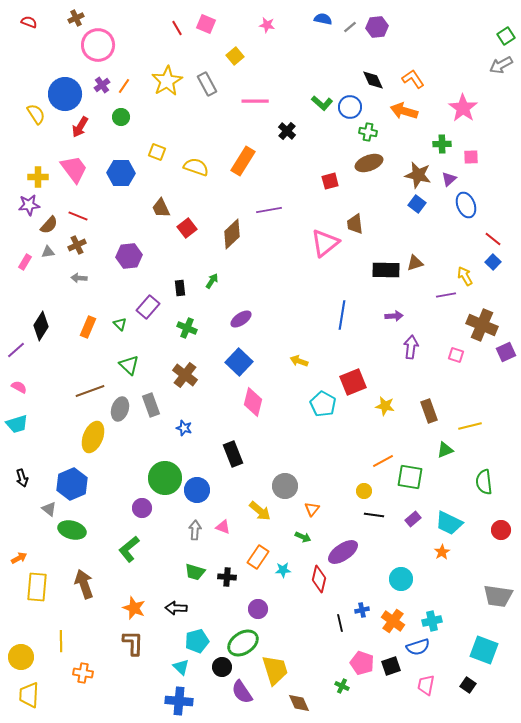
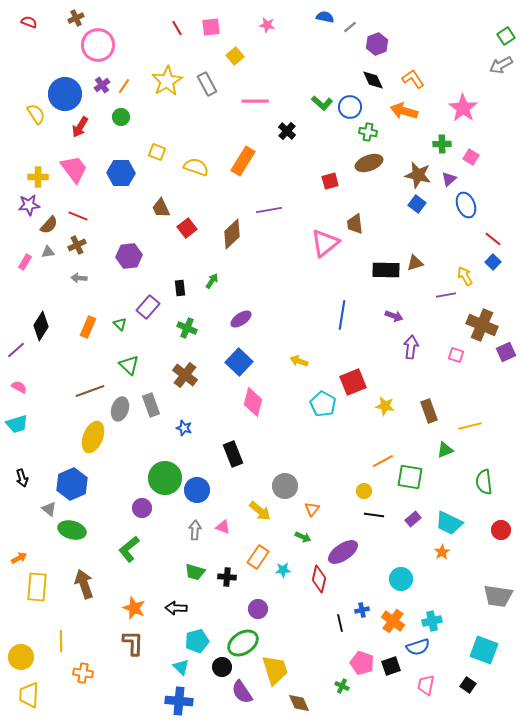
blue semicircle at (323, 19): moved 2 px right, 2 px up
pink square at (206, 24): moved 5 px right, 3 px down; rotated 30 degrees counterclockwise
purple hexagon at (377, 27): moved 17 px down; rotated 15 degrees counterclockwise
pink square at (471, 157): rotated 35 degrees clockwise
purple arrow at (394, 316): rotated 24 degrees clockwise
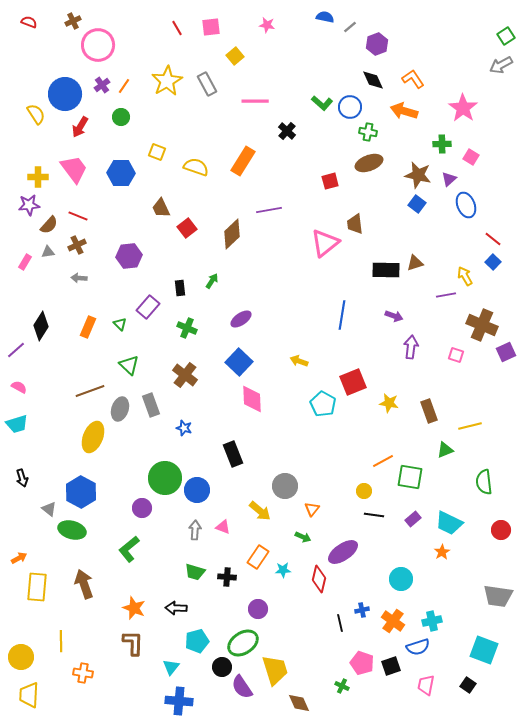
brown cross at (76, 18): moved 3 px left, 3 px down
pink diamond at (253, 402): moved 1 px left, 3 px up; rotated 16 degrees counterclockwise
yellow star at (385, 406): moved 4 px right, 3 px up
blue hexagon at (72, 484): moved 9 px right, 8 px down; rotated 8 degrees counterclockwise
cyan triangle at (181, 667): moved 10 px left; rotated 24 degrees clockwise
purple semicircle at (242, 692): moved 5 px up
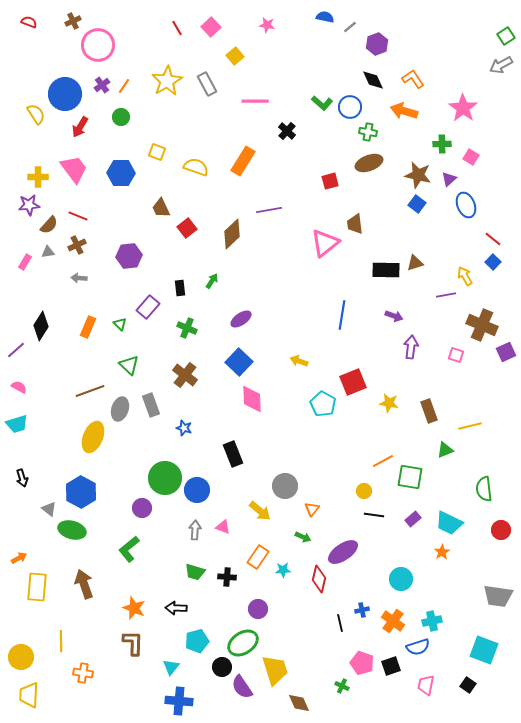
pink square at (211, 27): rotated 36 degrees counterclockwise
green semicircle at (484, 482): moved 7 px down
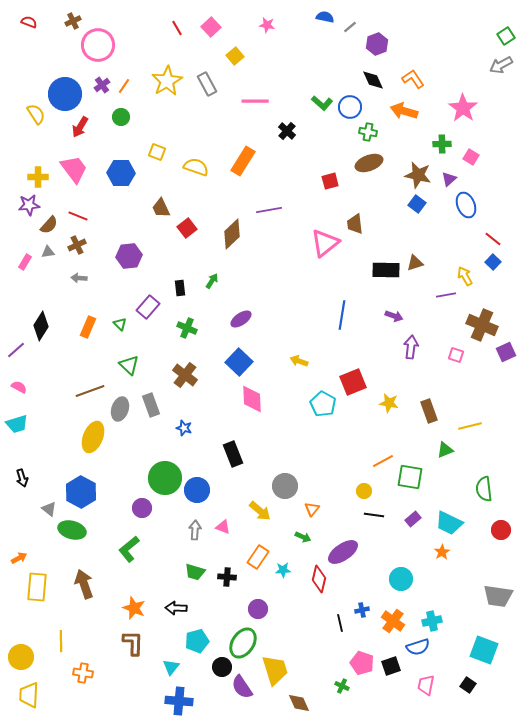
green ellipse at (243, 643): rotated 24 degrees counterclockwise
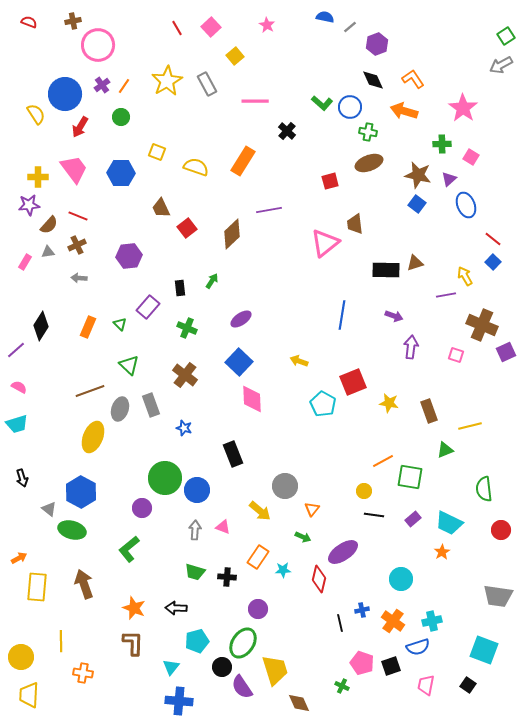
brown cross at (73, 21): rotated 14 degrees clockwise
pink star at (267, 25): rotated 21 degrees clockwise
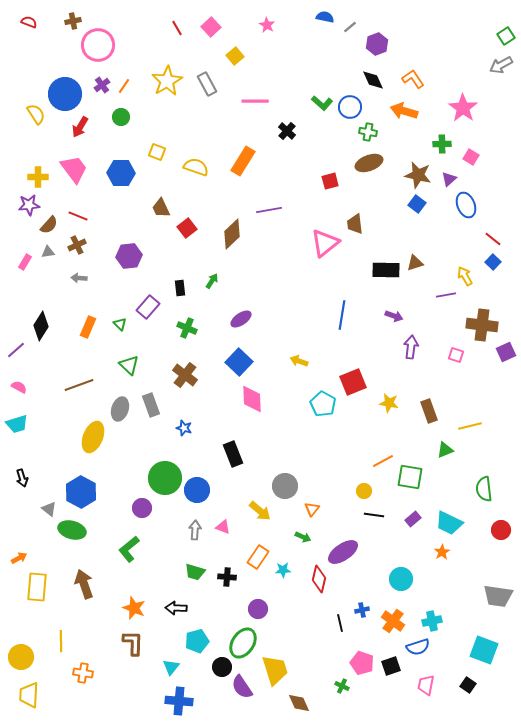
brown cross at (482, 325): rotated 16 degrees counterclockwise
brown line at (90, 391): moved 11 px left, 6 px up
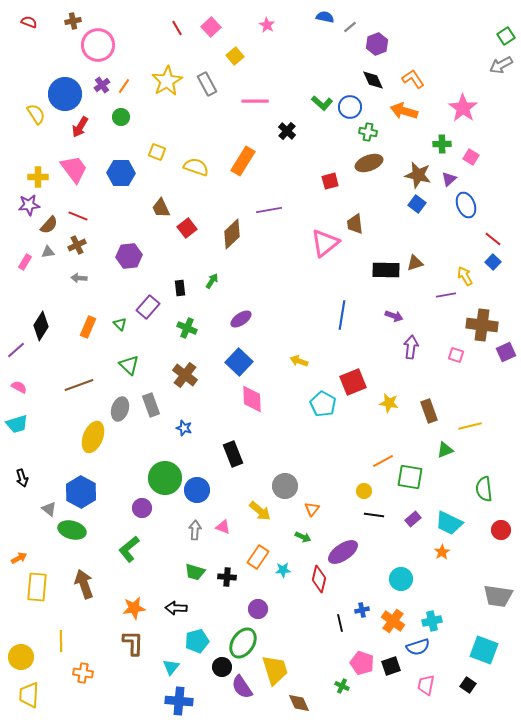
orange star at (134, 608): rotated 30 degrees counterclockwise
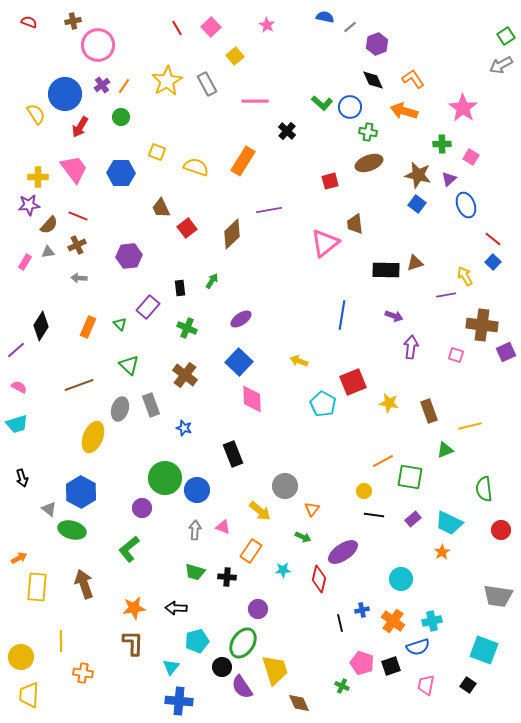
orange rectangle at (258, 557): moved 7 px left, 6 px up
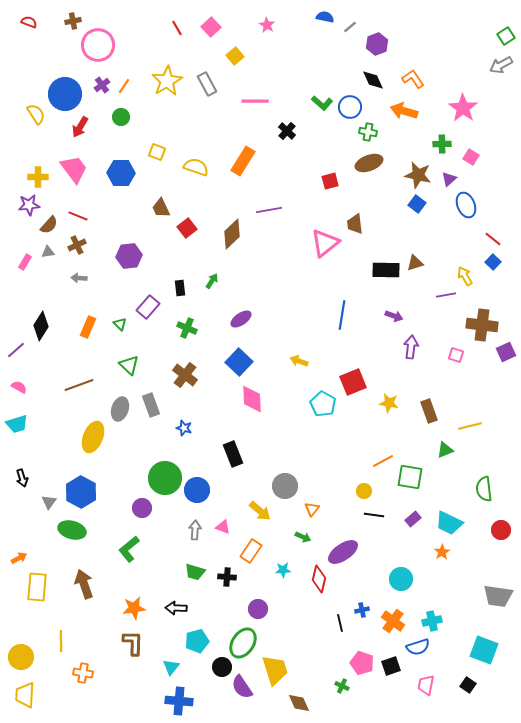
gray triangle at (49, 509): moved 7 px up; rotated 28 degrees clockwise
yellow trapezoid at (29, 695): moved 4 px left
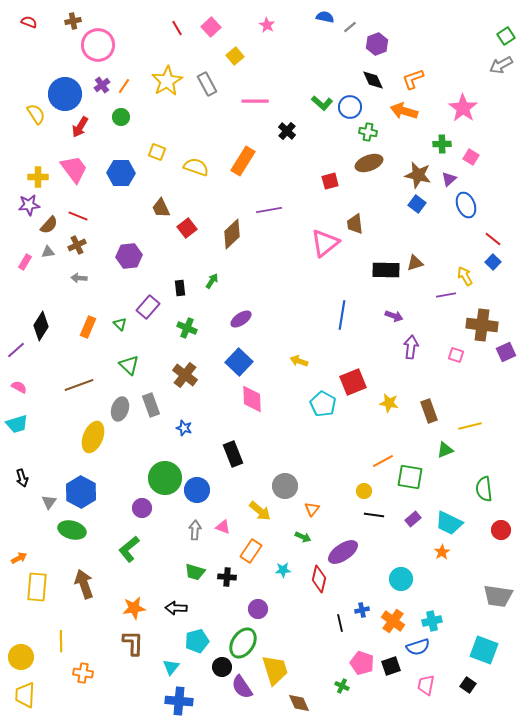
orange L-shape at (413, 79): rotated 75 degrees counterclockwise
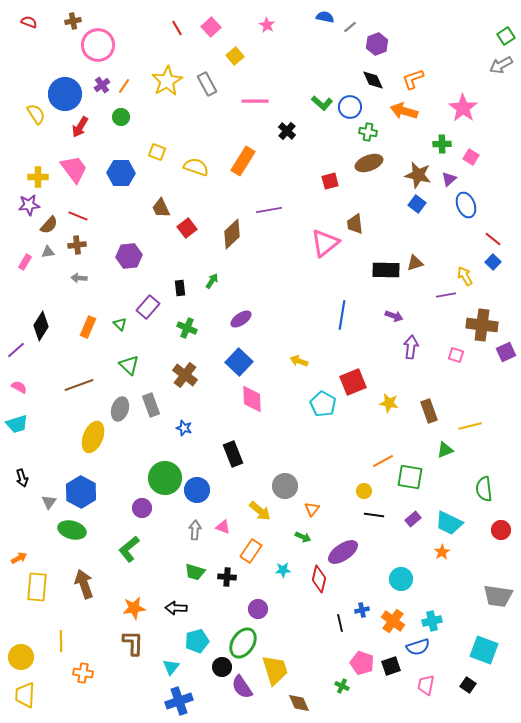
brown cross at (77, 245): rotated 18 degrees clockwise
blue cross at (179, 701): rotated 24 degrees counterclockwise
